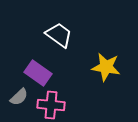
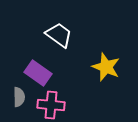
yellow star: rotated 12 degrees clockwise
gray semicircle: rotated 48 degrees counterclockwise
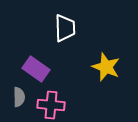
white trapezoid: moved 6 px right, 7 px up; rotated 52 degrees clockwise
purple rectangle: moved 2 px left, 4 px up
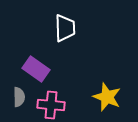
yellow star: moved 1 px right, 30 px down
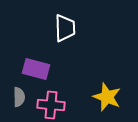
purple rectangle: rotated 20 degrees counterclockwise
